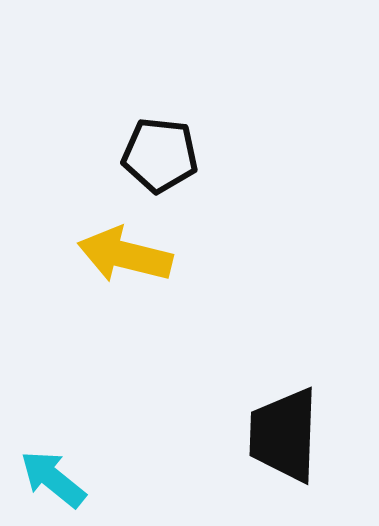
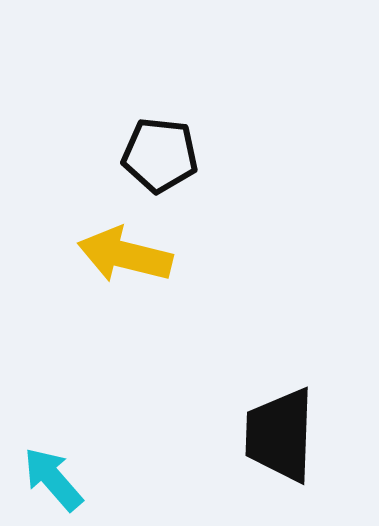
black trapezoid: moved 4 px left
cyan arrow: rotated 10 degrees clockwise
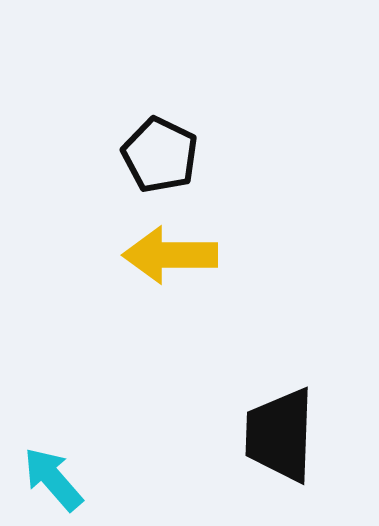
black pentagon: rotated 20 degrees clockwise
yellow arrow: moved 45 px right; rotated 14 degrees counterclockwise
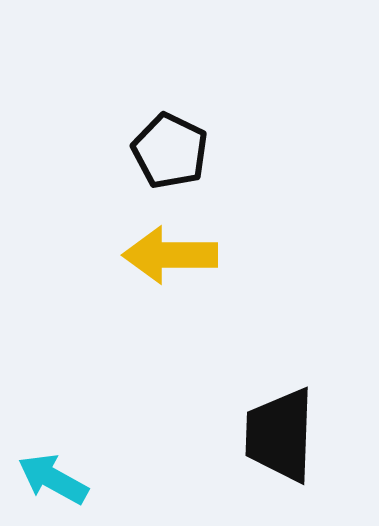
black pentagon: moved 10 px right, 4 px up
cyan arrow: rotated 20 degrees counterclockwise
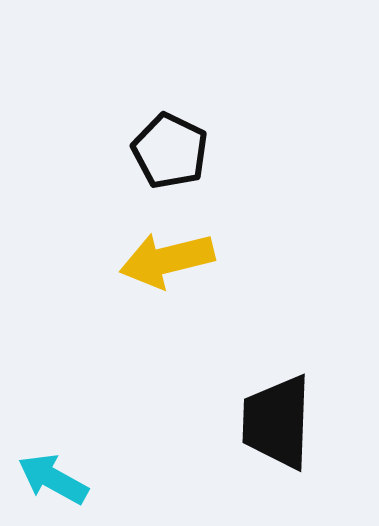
yellow arrow: moved 3 px left, 5 px down; rotated 14 degrees counterclockwise
black trapezoid: moved 3 px left, 13 px up
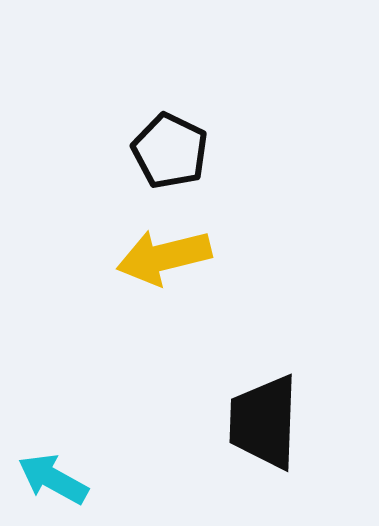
yellow arrow: moved 3 px left, 3 px up
black trapezoid: moved 13 px left
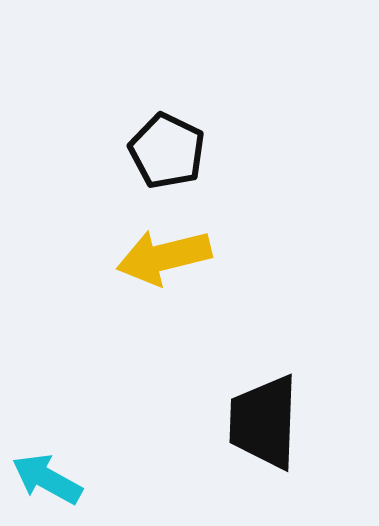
black pentagon: moved 3 px left
cyan arrow: moved 6 px left
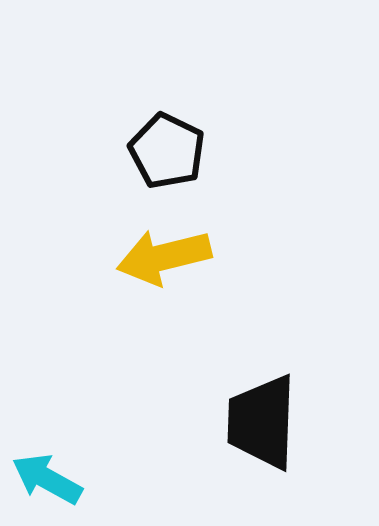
black trapezoid: moved 2 px left
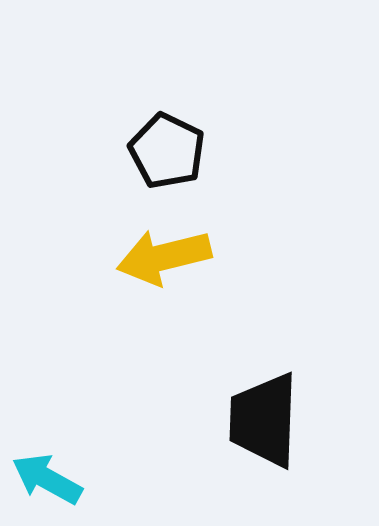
black trapezoid: moved 2 px right, 2 px up
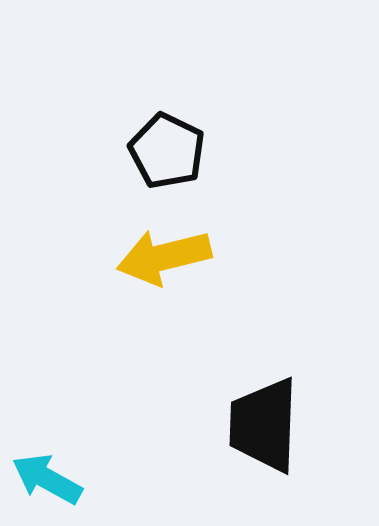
black trapezoid: moved 5 px down
